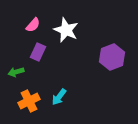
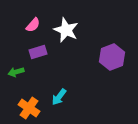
purple rectangle: rotated 48 degrees clockwise
orange cross: moved 7 px down; rotated 30 degrees counterclockwise
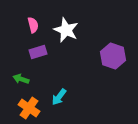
pink semicircle: rotated 56 degrees counterclockwise
purple hexagon: moved 1 px right, 1 px up; rotated 20 degrees counterclockwise
green arrow: moved 5 px right, 7 px down; rotated 35 degrees clockwise
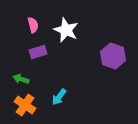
orange cross: moved 4 px left, 3 px up
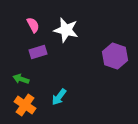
pink semicircle: rotated 14 degrees counterclockwise
white star: rotated 10 degrees counterclockwise
purple hexagon: moved 2 px right
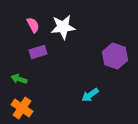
white star: moved 3 px left, 3 px up; rotated 20 degrees counterclockwise
green arrow: moved 2 px left
cyan arrow: moved 31 px right, 2 px up; rotated 18 degrees clockwise
orange cross: moved 3 px left, 3 px down
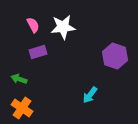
cyan arrow: rotated 18 degrees counterclockwise
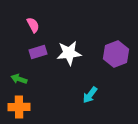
white star: moved 6 px right, 26 px down
purple hexagon: moved 1 px right, 2 px up; rotated 20 degrees clockwise
orange cross: moved 3 px left, 1 px up; rotated 35 degrees counterclockwise
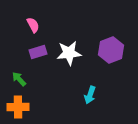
purple hexagon: moved 5 px left, 4 px up
green arrow: rotated 28 degrees clockwise
cyan arrow: rotated 18 degrees counterclockwise
orange cross: moved 1 px left
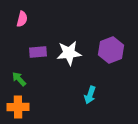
pink semicircle: moved 11 px left, 6 px up; rotated 42 degrees clockwise
purple rectangle: rotated 12 degrees clockwise
